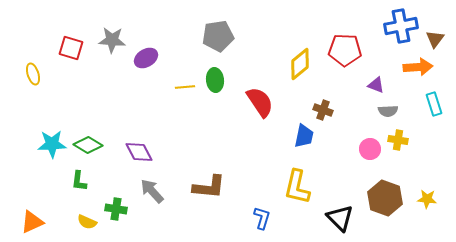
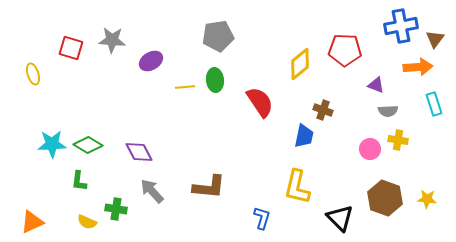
purple ellipse: moved 5 px right, 3 px down
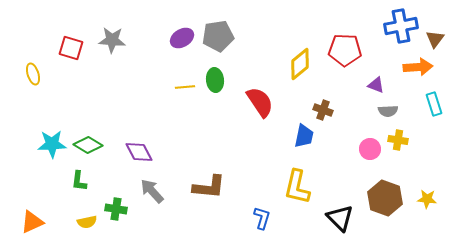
purple ellipse: moved 31 px right, 23 px up
yellow semicircle: rotated 36 degrees counterclockwise
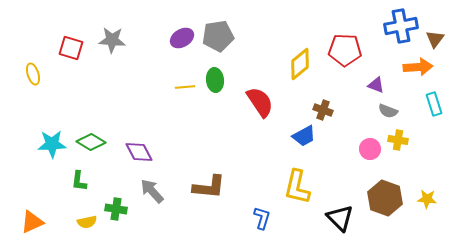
gray semicircle: rotated 24 degrees clockwise
blue trapezoid: rotated 50 degrees clockwise
green diamond: moved 3 px right, 3 px up
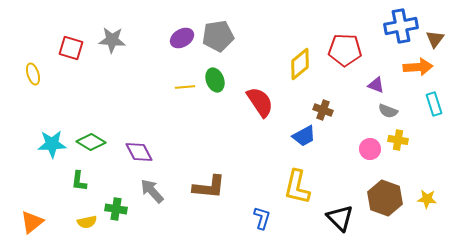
green ellipse: rotated 15 degrees counterclockwise
orange triangle: rotated 15 degrees counterclockwise
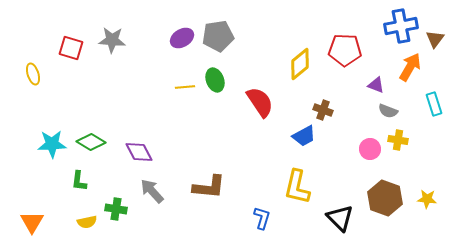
orange arrow: moved 8 px left; rotated 56 degrees counterclockwise
orange triangle: rotated 20 degrees counterclockwise
